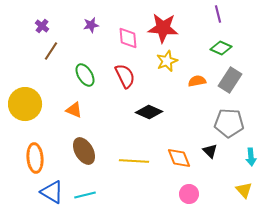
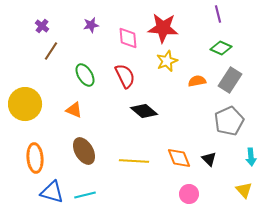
black diamond: moved 5 px left, 1 px up; rotated 16 degrees clockwise
gray pentagon: moved 2 px up; rotated 28 degrees counterclockwise
black triangle: moved 1 px left, 8 px down
blue triangle: rotated 15 degrees counterclockwise
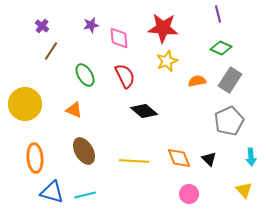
pink diamond: moved 9 px left
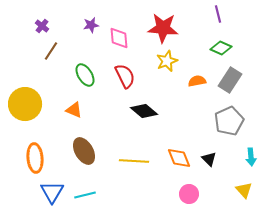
blue triangle: rotated 45 degrees clockwise
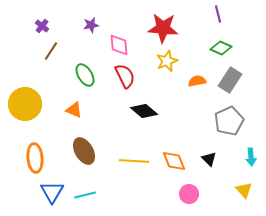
pink diamond: moved 7 px down
orange diamond: moved 5 px left, 3 px down
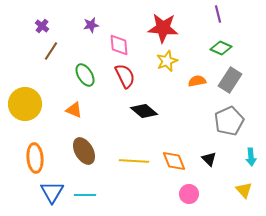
cyan line: rotated 15 degrees clockwise
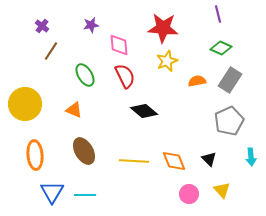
orange ellipse: moved 3 px up
yellow triangle: moved 22 px left
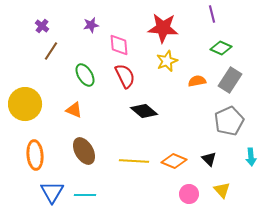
purple line: moved 6 px left
orange diamond: rotated 45 degrees counterclockwise
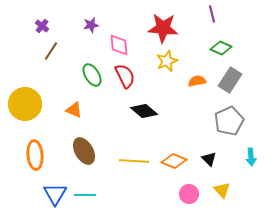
green ellipse: moved 7 px right
blue triangle: moved 3 px right, 2 px down
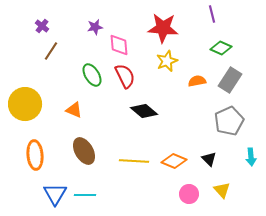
purple star: moved 4 px right, 2 px down
